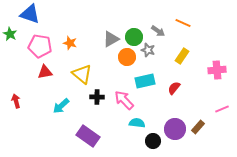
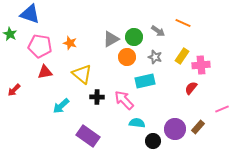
gray star: moved 7 px right, 7 px down
pink cross: moved 16 px left, 5 px up
red semicircle: moved 17 px right
red arrow: moved 2 px left, 11 px up; rotated 120 degrees counterclockwise
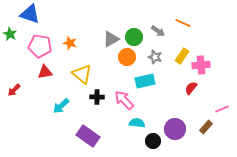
brown rectangle: moved 8 px right
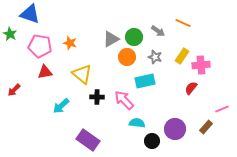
purple rectangle: moved 4 px down
black circle: moved 1 px left
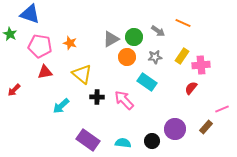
gray star: rotated 24 degrees counterclockwise
cyan rectangle: moved 2 px right, 1 px down; rotated 48 degrees clockwise
cyan semicircle: moved 14 px left, 20 px down
